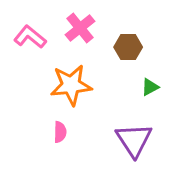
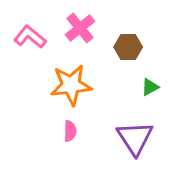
pink semicircle: moved 10 px right, 1 px up
purple triangle: moved 1 px right, 2 px up
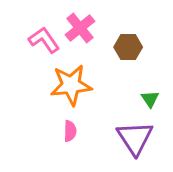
pink L-shape: moved 14 px right, 3 px down; rotated 16 degrees clockwise
green triangle: moved 12 px down; rotated 36 degrees counterclockwise
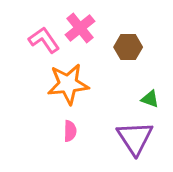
orange star: moved 3 px left, 1 px up
green triangle: rotated 36 degrees counterclockwise
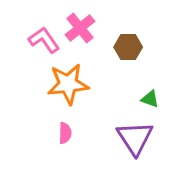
pink semicircle: moved 5 px left, 2 px down
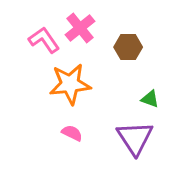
orange star: moved 2 px right
pink semicircle: moved 7 px right; rotated 65 degrees counterclockwise
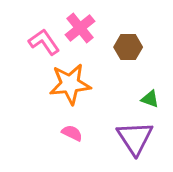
pink L-shape: moved 2 px down
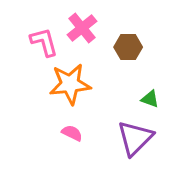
pink cross: moved 2 px right
pink L-shape: rotated 20 degrees clockwise
purple triangle: rotated 18 degrees clockwise
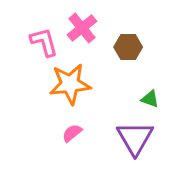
pink semicircle: rotated 65 degrees counterclockwise
purple triangle: rotated 15 degrees counterclockwise
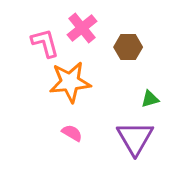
pink L-shape: moved 1 px right, 1 px down
orange star: moved 2 px up
green triangle: rotated 36 degrees counterclockwise
pink semicircle: rotated 70 degrees clockwise
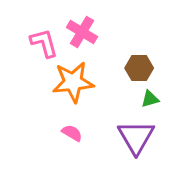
pink cross: moved 4 px down; rotated 20 degrees counterclockwise
pink L-shape: moved 1 px left
brown hexagon: moved 11 px right, 21 px down
orange star: moved 3 px right
purple triangle: moved 1 px right, 1 px up
